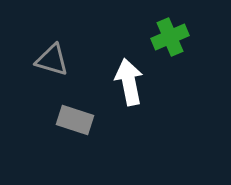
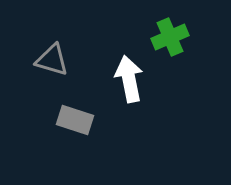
white arrow: moved 3 px up
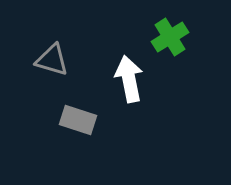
green cross: rotated 9 degrees counterclockwise
gray rectangle: moved 3 px right
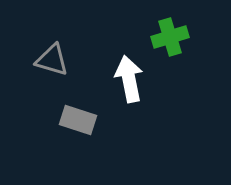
green cross: rotated 15 degrees clockwise
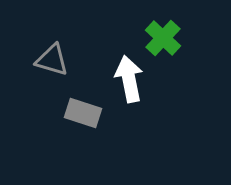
green cross: moved 7 px left, 1 px down; rotated 30 degrees counterclockwise
gray rectangle: moved 5 px right, 7 px up
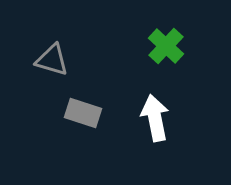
green cross: moved 3 px right, 8 px down
white arrow: moved 26 px right, 39 px down
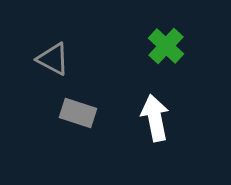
gray triangle: moved 1 px right, 1 px up; rotated 12 degrees clockwise
gray rectangle: moved 5 px left
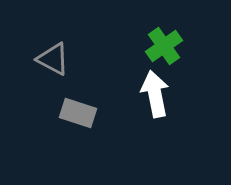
green cross: moved 2 px left; rotated 12 degrees clockwise
white arrow: moved 24 px up
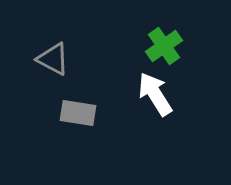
white arrow: rotated 21 degrees counterclockwise
gray rectangle: rotated 9 degrees counterclockwise
